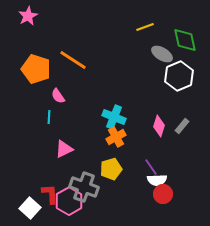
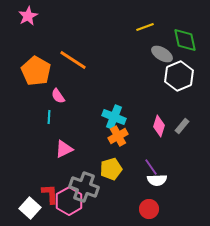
orange pentagon: moved 2 px down; rotated 12 degrees clockwise
orange cross: moved 2 px right, 1 px up
red circle: moved 14 px left, 15 px down
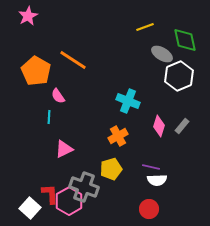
cyan cross: moved 14 px right, 16 px up
purple line: rotated 42 degrees counterclockwise
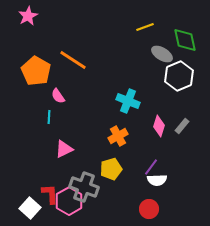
purple line: rotated 66 degrees counterclockwise
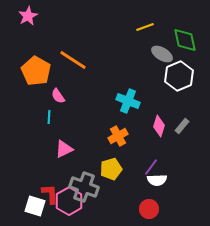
white square: moved 5 px right, 2 px up; rotated 25 degrees counterclockwise
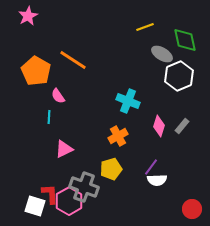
red circle: moved 43 px right
